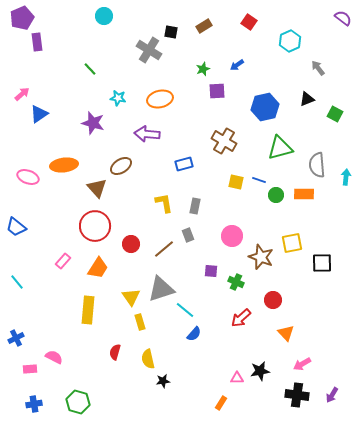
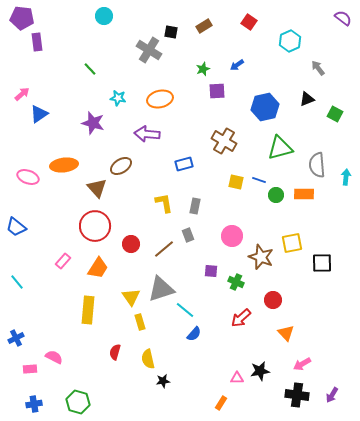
purple pentagon at (22, 18): rotated 30 degrees clockwise
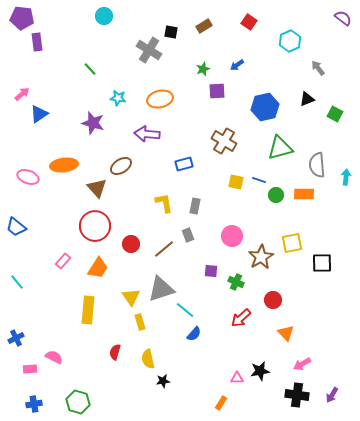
brown star at (261, 257): rotated 20 degrees clockwise
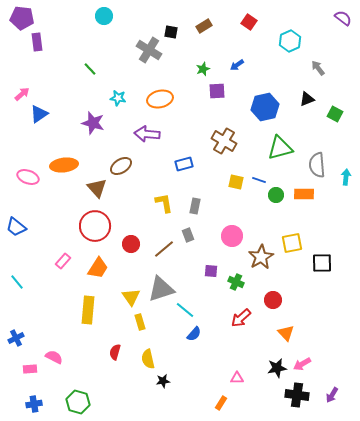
black star at (260, 371): moved 17 px right, 3 px up
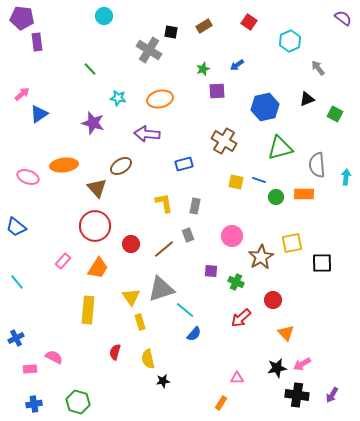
green circle at (276, 195): moved 2 px down
